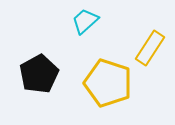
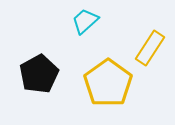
yellow pentagon: rotated 18 degrees clockwise
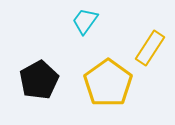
cyan trapezoid: rotated 12 degrees counterclockwise
black pentagon: moved 6 px down
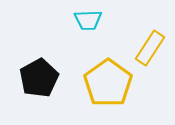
cyan trapezoid: moved 3 px right, 1 px up; rotated 128 degrees counterclockwise
black pentagon: moved 2 px up
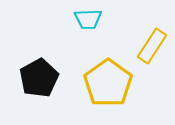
cyan trapezoid: moved 1 px up
yellow rectangle: moved 2 px right, 2 px up
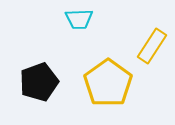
cyan trapezoid: moved 9 px left
black pentagon: moved 4 px down; rotated 9 degrees clockwise
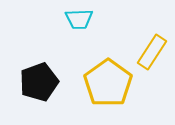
yellow rectangle: moved 6 px down
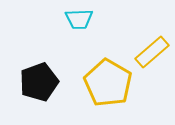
yellow rectangle: rotated 16 degrees clockwise
yellow pentagon: rotated 6 degrees counterclockwise
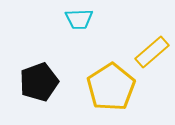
yellow pentagon: moved 3 px right, 4 px down; rotated 9 degrees clockwise
